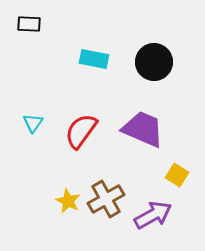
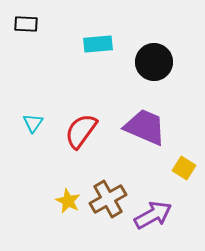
black rectangle: moved 3 px left
cyan rectangle: moved 4 px right, 15 px up; rotated 16 degrees counterclockwise
purple trapezoid: moved 2 px right, 2 px up
yellow square: moved 7 px right, 7 px up
brown cross: moved 2 px right
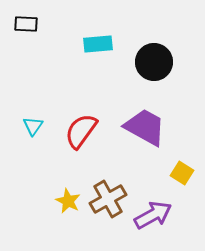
cyan triangle: moved 3 px down
purple trapezoid: rotated 6 degrees clockwise
yellow square: moved 2 px left, 5 px down
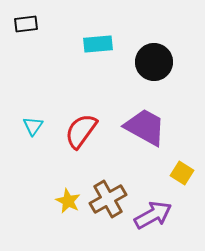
black rectangle: rotated 10 degrees counterclockwise
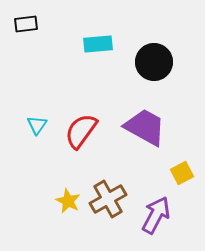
cyan triangle: moved 4 px right, 1 px up
yellow square: rotated 30 degrees clockwise
purple arrow: moved 3 px right; rotated 33 degrees counterclockwise
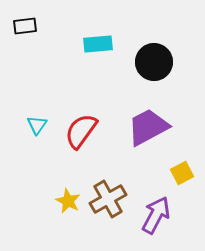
black rectangle: moved 1 px left, 2 px down
purple trapezoid: moved 3 px right; rotated 57 degrees counterclockwise
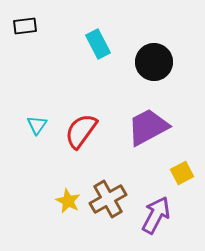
cyan rectangle: rotated 68 degrees clockwise
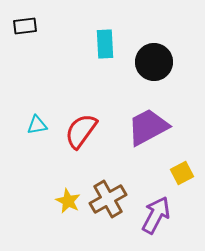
cyan rectangle: moved 7 px right; rotated 24 degrees clockwise
cyan triangle: rotated 45 degrees clockwise
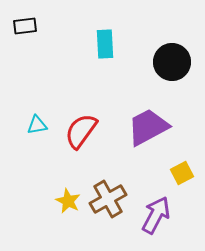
black circle: moved 18 px right
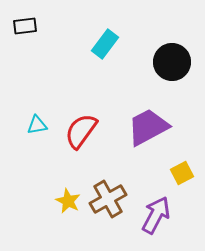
cyan rectangle: rotated 40 degrees clockwise
